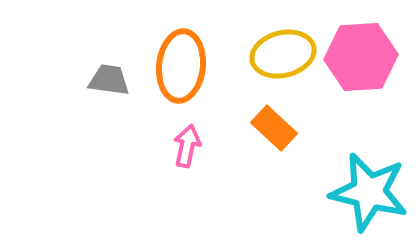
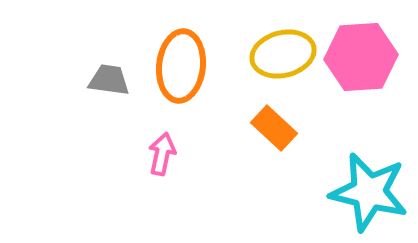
pink arrow: moved 25 px left, 8 px down
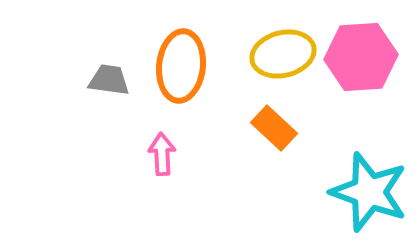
pink arrow: rotated 15 degrees counterclockwise
cyan star: rotated 6 degrees clockwise
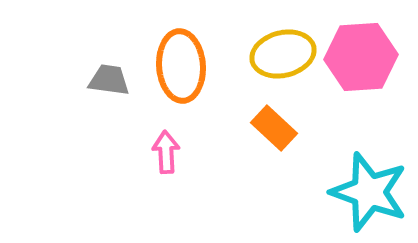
orange ellipse: rotated 10 degrees counterclockwise
pink arrow: moved 4 px right, 2 px up
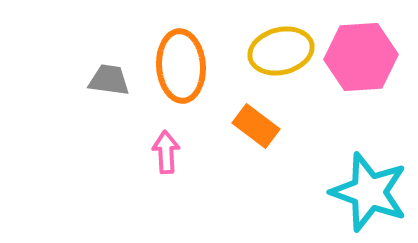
yellow ellipse: moved 2 px left, 3 px up
orange rectangle: moved 18 px left, 2 px up; rotated 6 degrees counterclockwise
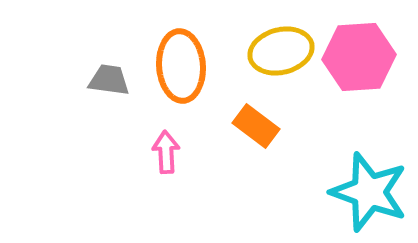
pink hexagon: moved 2 px left
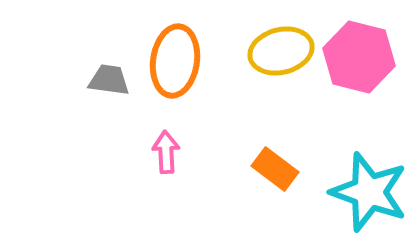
pink hexagon: rotated 18 degrees clockwise
orange ellipse: moved 6 px left, 5 px up; rotated 12 degrees clockwise
orange rectangle: moved 19 px right, 43 px down
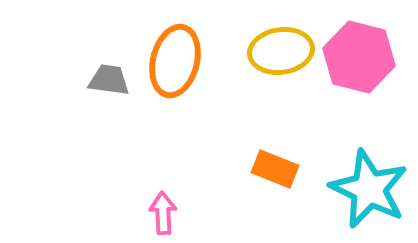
yellow ellipse: rotated 6 degrees clockwise
orange ellipse: rotated 6 degrees clockwise
pink arrow: moved 3 px left, 61 px down
orange rectangle: rotated 15 degrees counterclockwise
cyan star: moved 3 px up; rotated 6 degrees clockwise
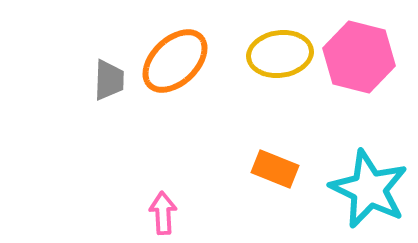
yellow ellipse: moved 1 px left, 3 px down
orange ellipse: rotated 32 degrees clockwise
gray trapezoid: rotated 84 degrees clockwise
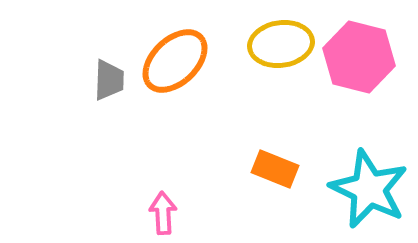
yellow ellipse: moved 1 px right, 10 px up
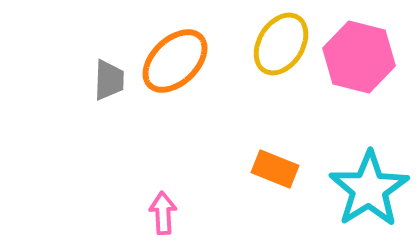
yellow ellipse: rotated 50 degrees counterclockwise
cyan star: rotated 14 degrees clockwise
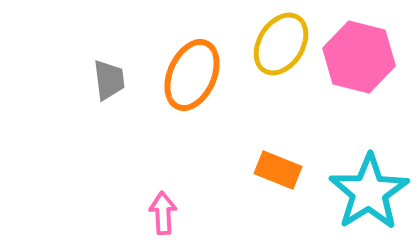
orange ellipse: moved 17 px right, 14 px down; rotated 22 degrees counterclockwise
gray trapezoid: rotated 9 degrees counterclockwise
orange rectangle: moved 3 px right, 1 px down
cyan star: moved 3 px down
